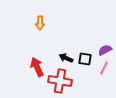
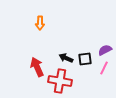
black square: rotated 16 degrees counterclockwise
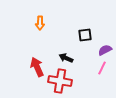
black square: moved 24 px up
pink line: moved 2 px left
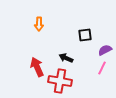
orange arrow: moved 1 px left, 1 px down
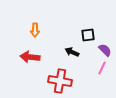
orange arrow: moved 4 px left, 6 px down
black square: moved 3 px right
purple semicircle: rotated 72 degrees clockwise
black arrow: moved 6 px right, 6 px up
red arrow: moved 7 px left, 10 px up; rotated 60 degrees counterclockwise
